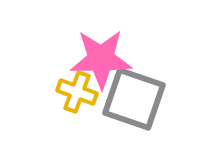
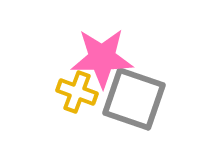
pink star: moved 1 px right, 1 px up
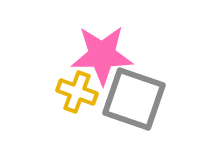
pink star: moved 3 px up
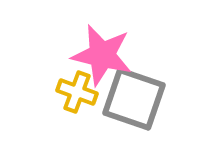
pink star: rotated 14 degrees clockwise
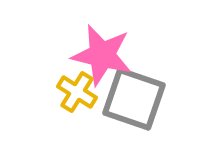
yellow cross: rotated 12 degrees clockwise
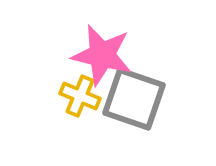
yellow cross: moved 3 px right, 4 px down; rotated 9 degrees counterclockwise
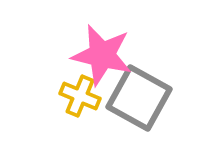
gray square: moved 5 px right, 1 px up; rotated 10 degrees clockwise
